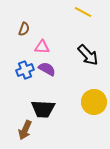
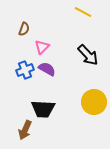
pink triangle: rotated 49 degrees counterclockwise
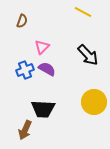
brown semicircle: moved 2 px left, 8 px up
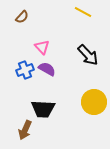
brown semicircle: moved 4 px up; rotated 24 degrees clockwise
pink triangle: rotated 28 degrees counterclockwise
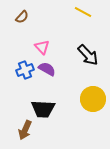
yellow circle: moved 1 px left, 3 px up
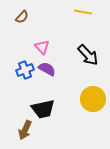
yellow line: rotated 18 degrees counterclockwise
black trapezoid: rotated 15 degrees counterclockwise
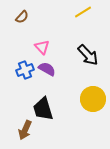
yellow line: rotated 42 degrees counterclockwise
black trapezoid: rotated 85 degrees clockwise
